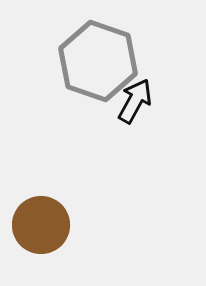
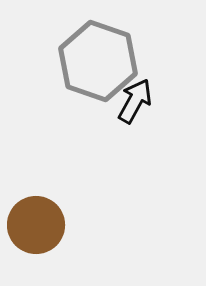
brown circle: moved 5 px left
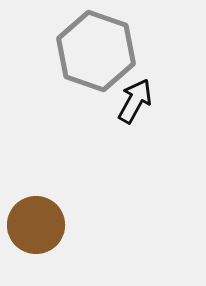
gray hexagon: moved 2 px left, 10 px up
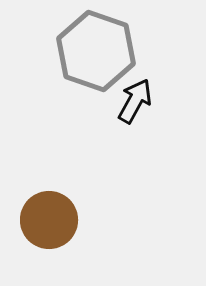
brown circle: moved 13 px right, 5 px up
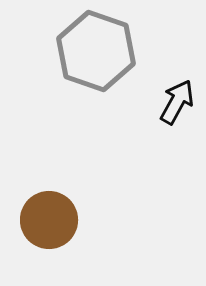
black arrow: moved 42 px right, 1 px down
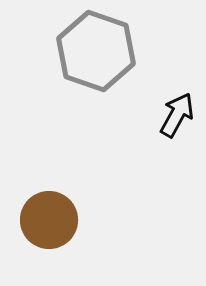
black arrow: moved 13 px down
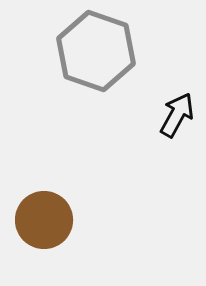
brown circle: moved 5 px left
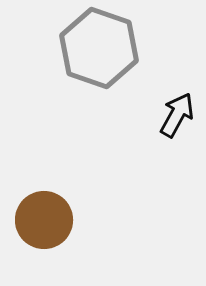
gray hexagon: moved 3 px right, 3 px up
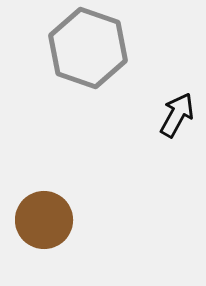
gray hexagon: moved 11 px left
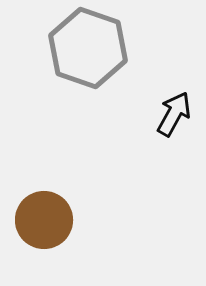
black arrow: moved 3 px left, 1 px up
